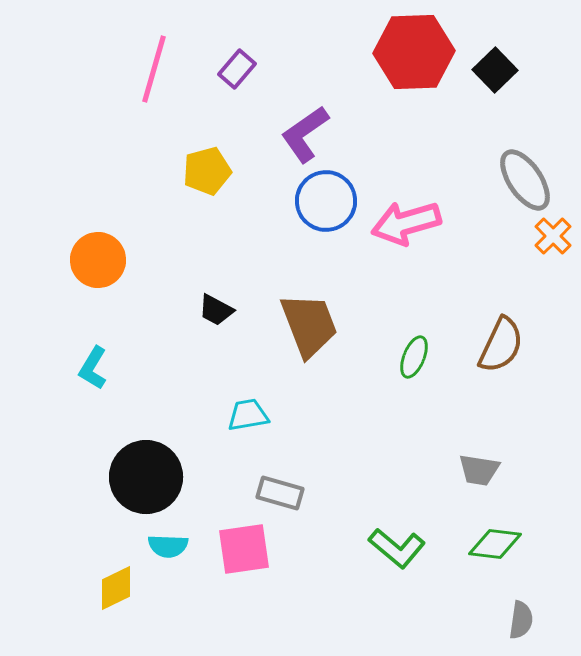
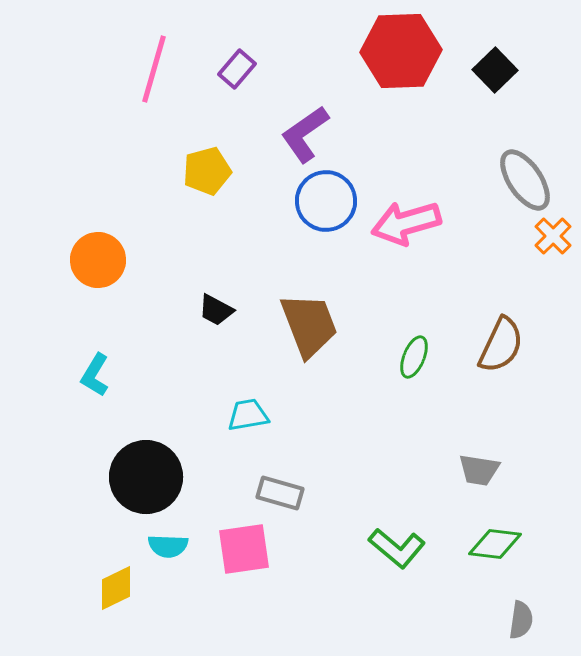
red hexagon: moved 13 px left, 1 px up
cyan L-shape: moved 2 px right, 7 px down
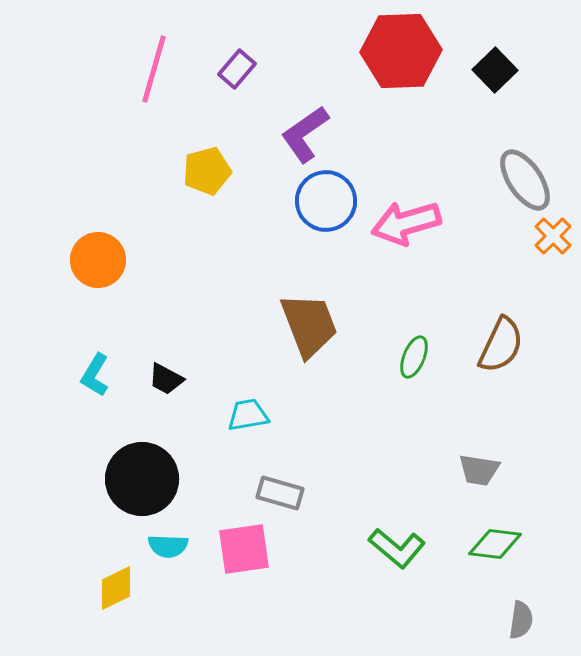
black trapezoid: moved 50 px left, 69 px down
black circle: moved 4 px left, 2 px down
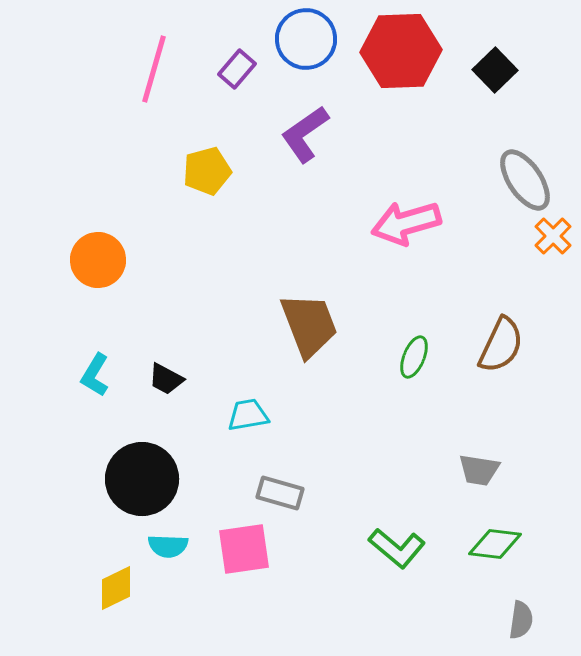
blue circle: moved 20 px left, 162 px up
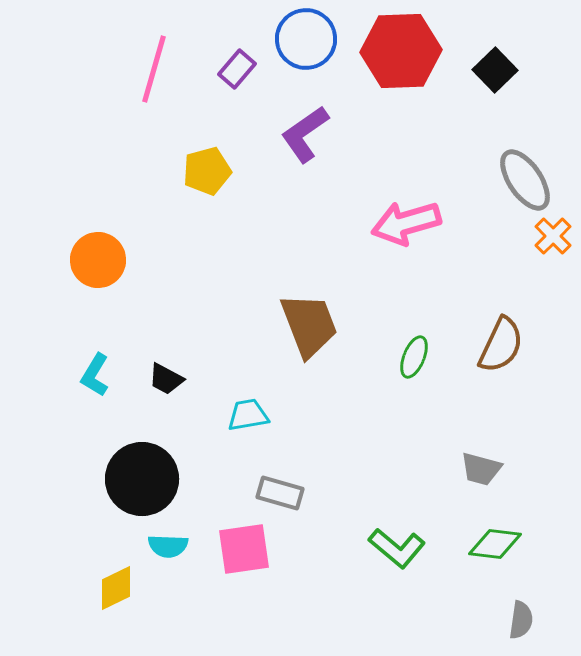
gray trapezoid: moved 2 px right, 1 px up; rotated 6 degrees clockwise
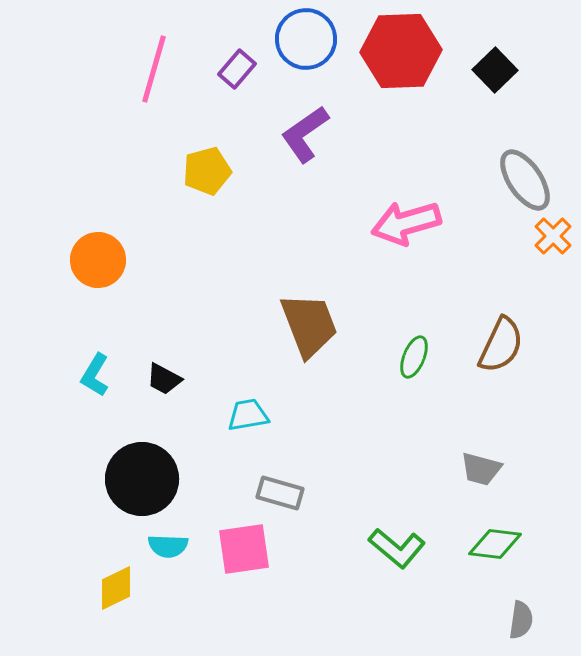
black trapezoid: moved 2 px left
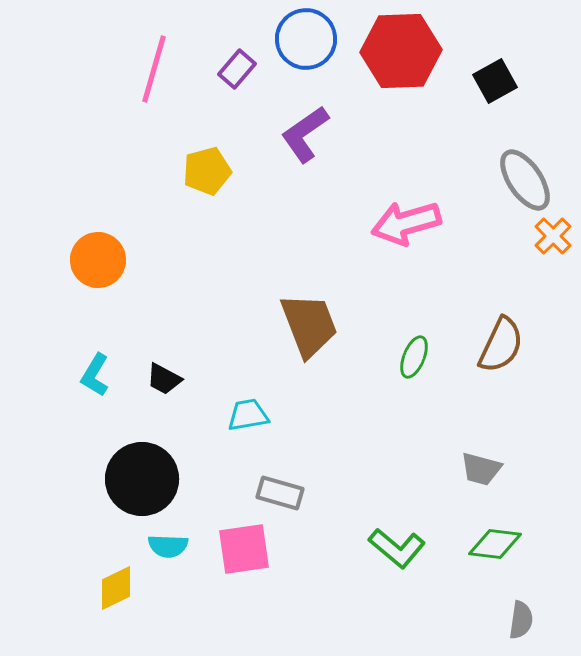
black square: moved 11 px down; rotated 15 degrees clockwise
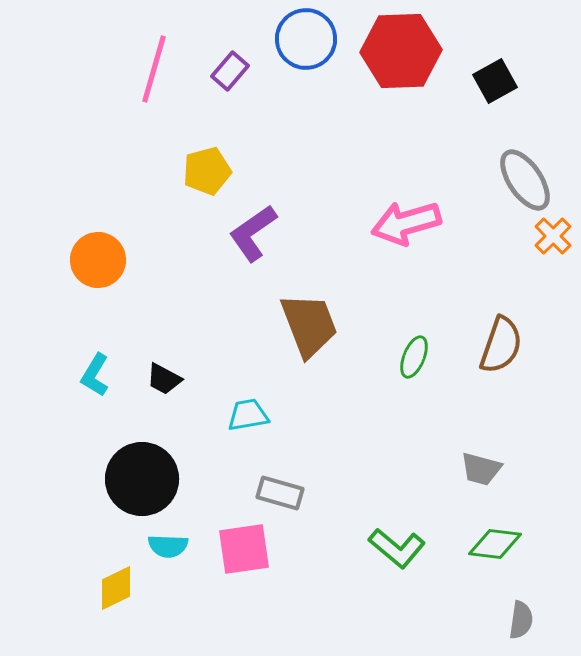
purple rectangle: moved 7 px left, 2 px down
purple L-shape: moved 52 px left, 99 px down
brown semicircle: rotated 6 degrees counterclockwise
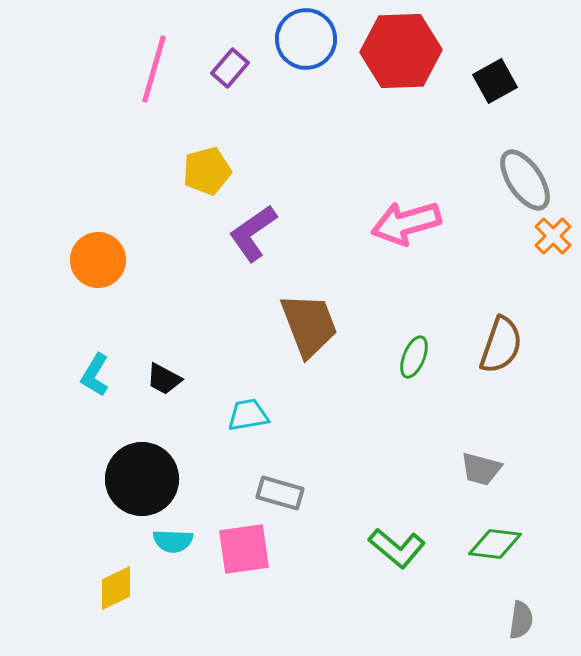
purple rectangle: moved 3 px up
cyan semicircle: moved 5 px right, 5 px up
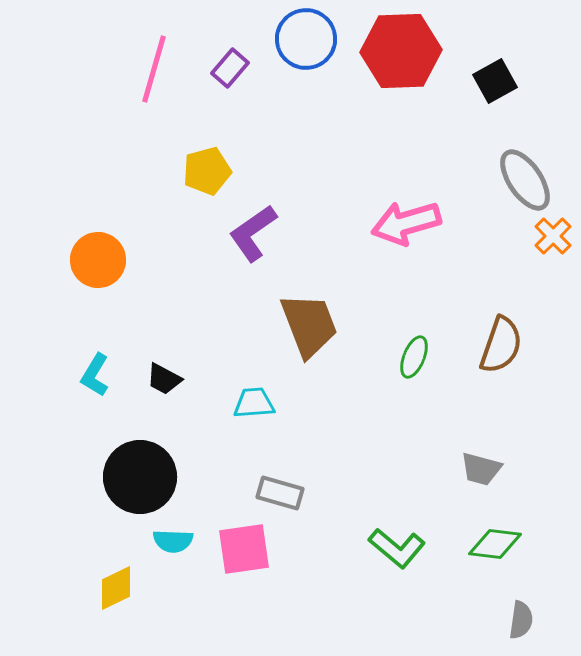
cyan trapezoid: moved 6 px right, 12 px up; rotated 6 degrees clockwise
black circle: moved 2 px left, 2 px up
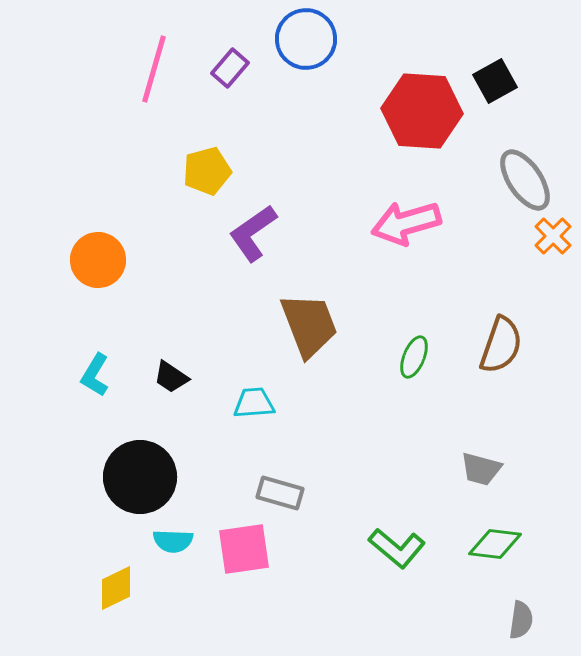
red hexagon: moved 21 px right, 60 px down; rotated 6 degrees clockwise
black trapezoid: moved 7 px right, 2 px up; rotated 6 degrees clockwise
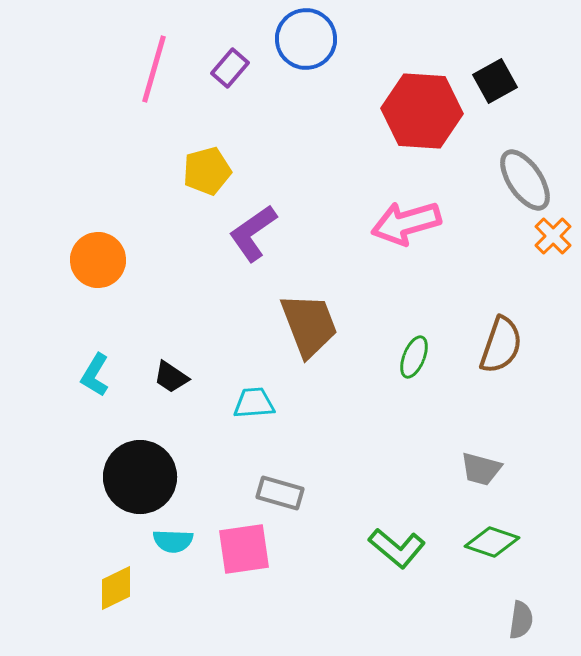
green diamond: moved 3 px left, 2 px up; rotated 12 degrees clockwise
